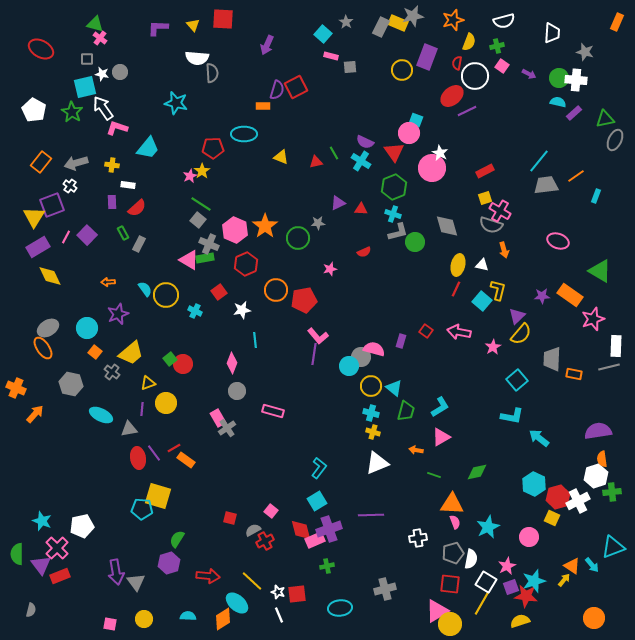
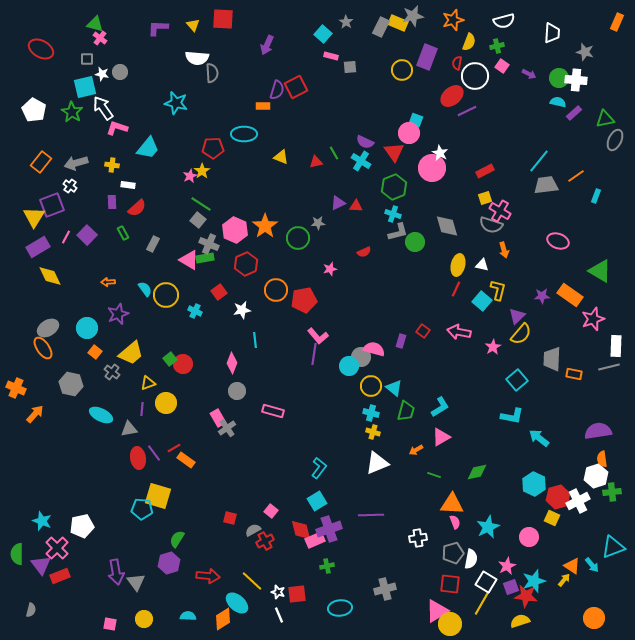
red triangle at (361, 209): moved 5 px left, 3 px up
gray rectangle at (139, 244): moved 14 px right
red square at (426, 331): moved 3 px left
orange arrow at (416, 450): rotated 40 degrees counterclockwise
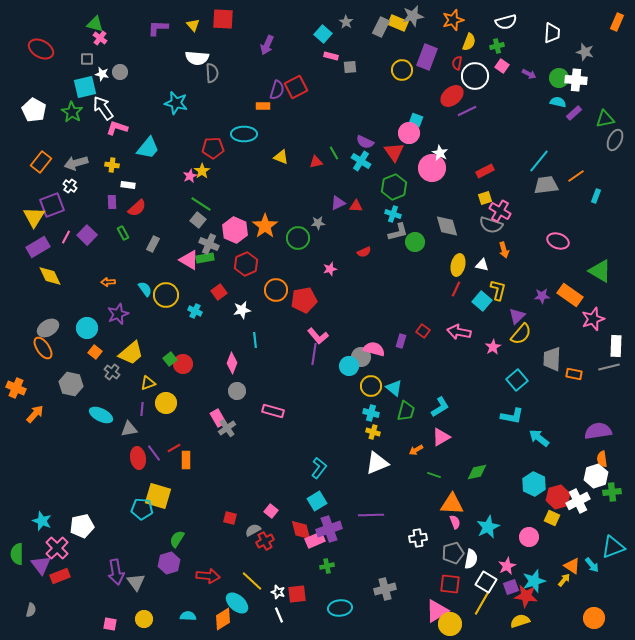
white semicircle at (504, 21): moved 2 px right, 1 px down
orange rectangle at (186, 460): rotated 54 degrees clockwise
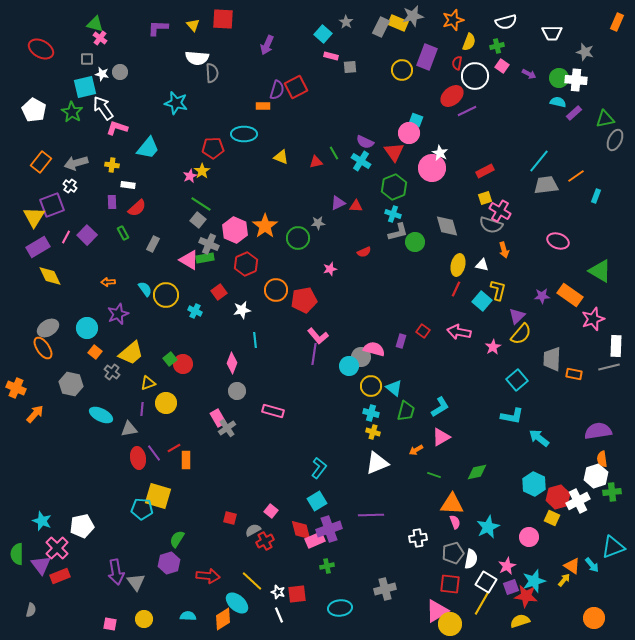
white trapezoid at (552, 33): rotated 85 degrees clockwise
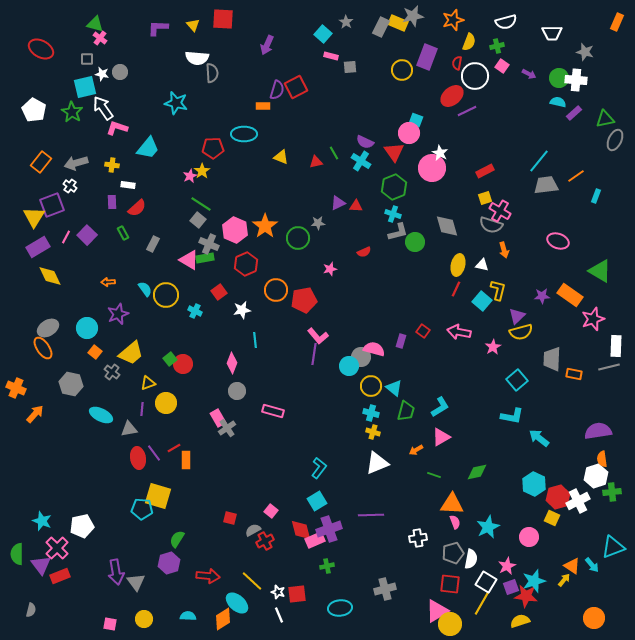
yellow semicircle at (521, 334): moved 2 px up; rotated 35 degrees clockwise
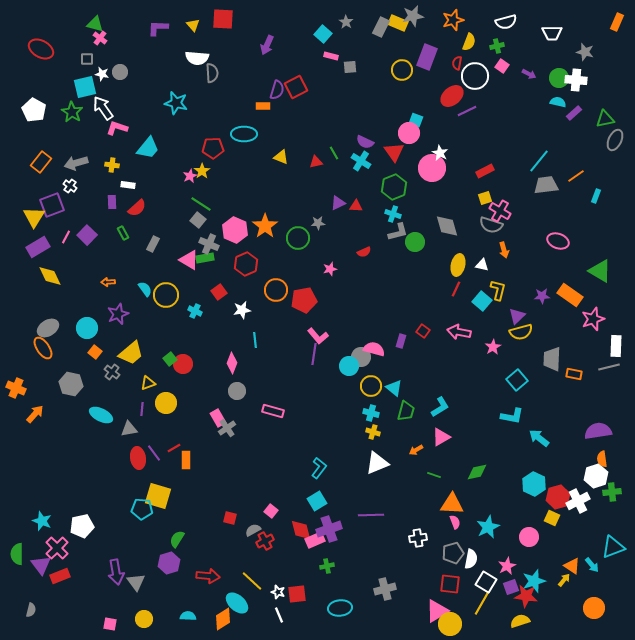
orange circle at (594, 618): moved 10 px up
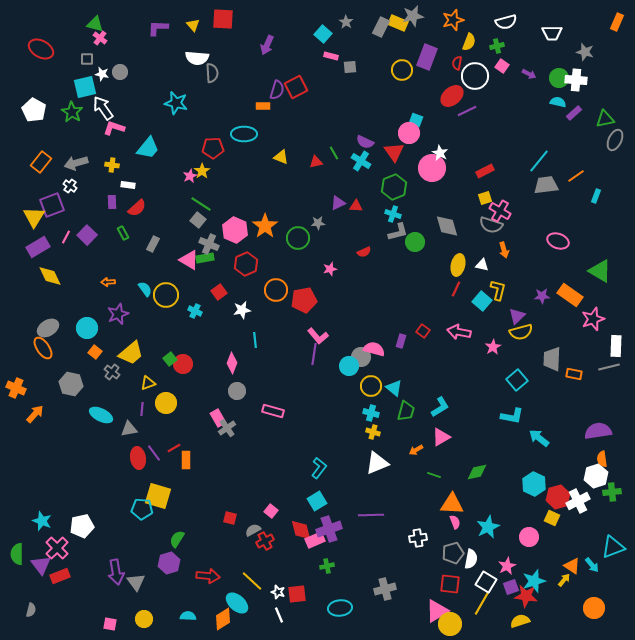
pink L-shape at (117, 128): moved 3 px left
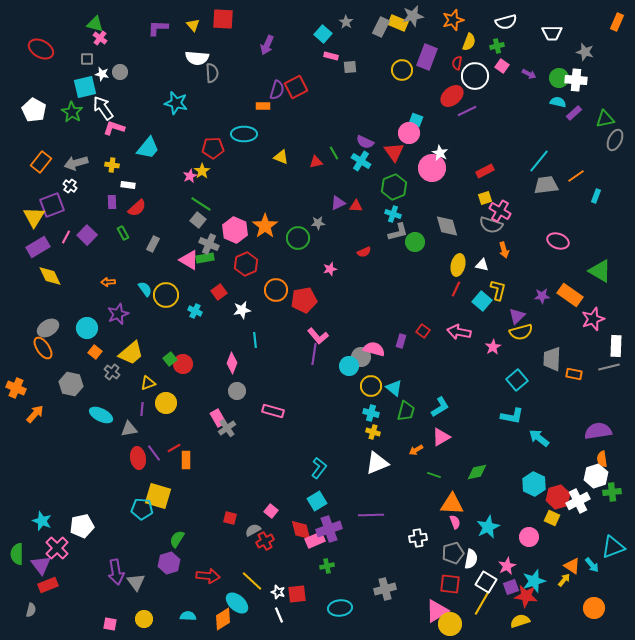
red rectangle at (60, 576): moved 12 px left, 9 px down
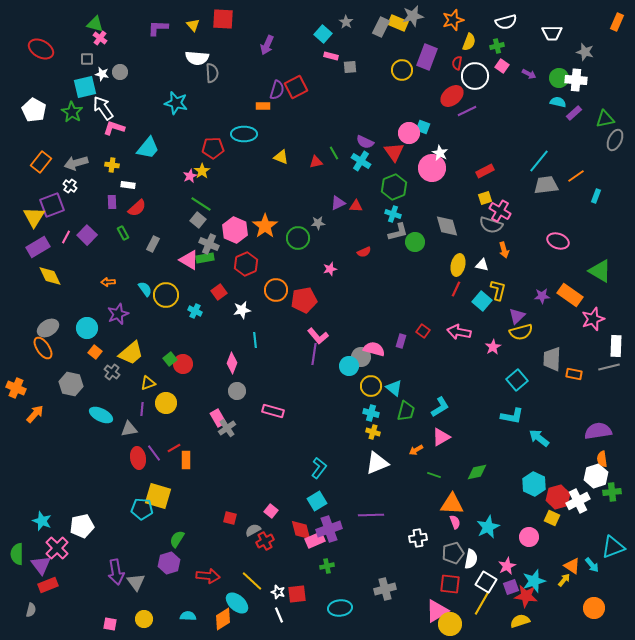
cyan square at (416, 120): moved 7 px right, 7 px down
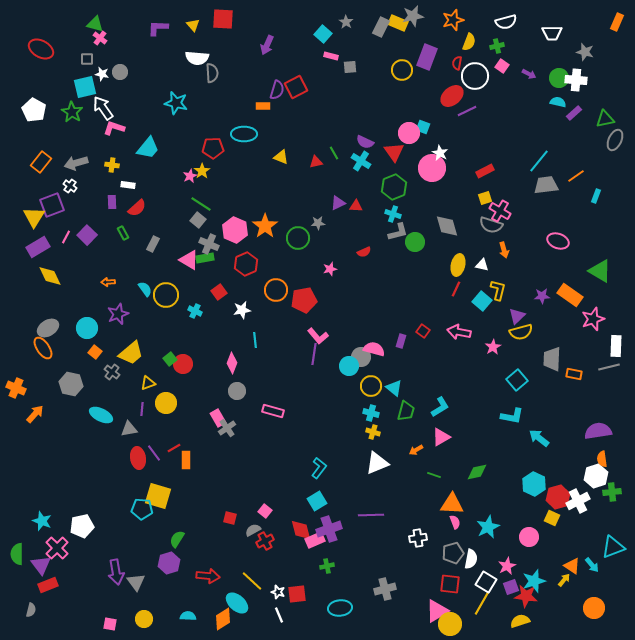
pink square at (271, 511): moved 6 px left
